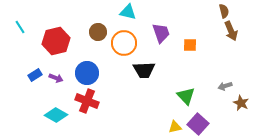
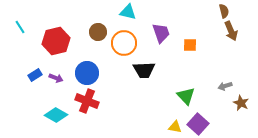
yellow triangle: rotated 24 degrees clockwise
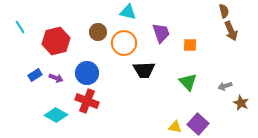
green triangle: moved 2 px right, 14 px up
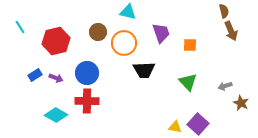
red cross: rotated 20 degrees counterclockwise
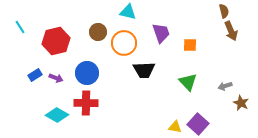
red cross: moved 1 px left, 2 px down
cyan diamond: moved 1 px right
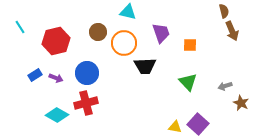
brown arrow: moved 1 px right
black trapezoid: moved 1 px right, 4 px up
red cross: rotated 15 degrees counterclockwise
